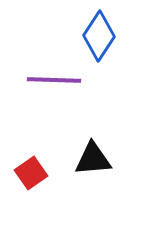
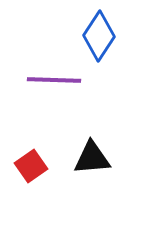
black triangle: moved 1 px left, 1 px up
red square: moved 7 px up
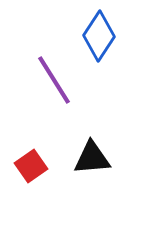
purple line: rotated 56 degrees clockwise
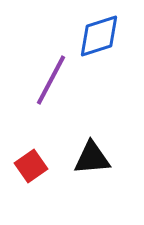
blue diamond: rotated 39 degrees clockwise
purple line: moved 3 px left; rotated 60 degrees clockwise
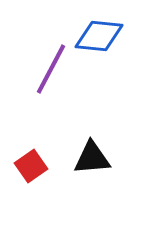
blue diamond: rotated 24 degrees clockwise
purple line: moved 11 px up
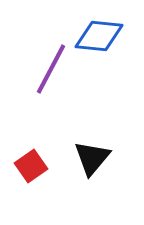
black triangle: rotated 45 degrees counterclockwise
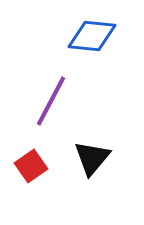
blue diamond: moved 7 px left
purple line: moved 32 px down
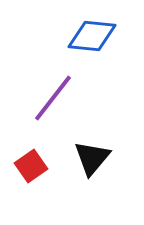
purple line: moved 2 px right, 3 px up; rotated 10 degrees clockwise
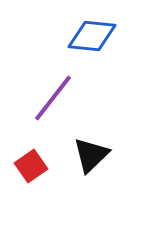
black triangle: moved 1 px left, 3 px up; rotated 6 degrees clockwise
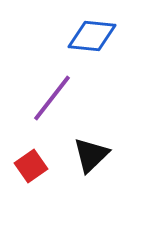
purple line: moved 1 px left
